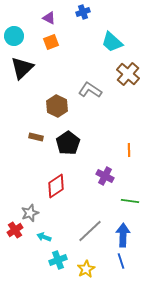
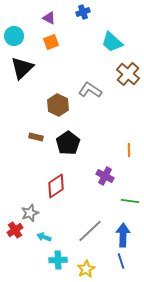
brown hexagon: moved 1 px right, 1 px up
cyan cross: rotated 18 degrees clockwise
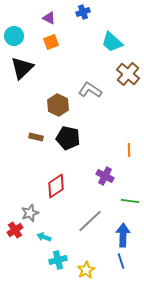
black pentagon: moved 5 px up; rotated 25 degrees counterclockwise
gray line: moved 10 px up
cyan cross: rotated 12 degrees counterclockwise
yellow star: moved 1 px down
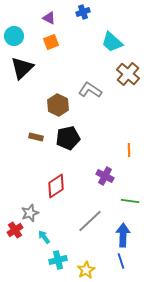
black pentagon: rotated 25 degrees counterclockwise
cyan arrow: rotated 32 degrees clockwise
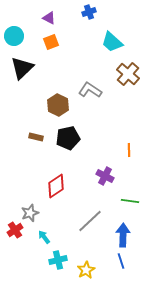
blue cross: moved 6 px right
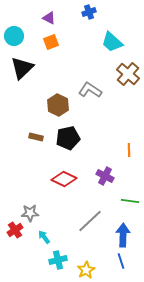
red diamond: moved 8 px right, 7 px up; rotated 60 degrees clockwise
gray star: rotated 18 degrees clockwise
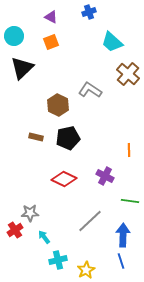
purple triangle: moved 2 px right, 1 px up
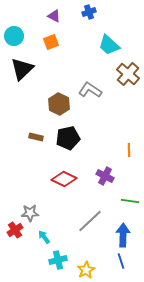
purple triangle: moved 3 px right, 1 px up
cyan trapezoid: moved 3 px left, 3 px down
black triangle: moved 1 px down
brown hexagon: moved 1 px right, 1 px up
